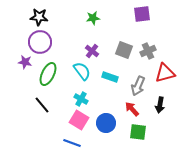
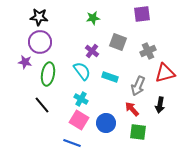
gray square: moved 6 px left, 8 px up
green ellipse: rotated 15 degrees counterclockwise
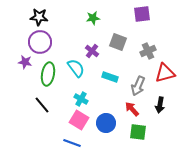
cyan semicircle: moved 6 px left, 3 px up
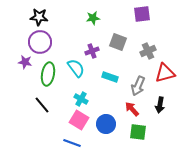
purple cross: rotated 32 degrees clockwise
blue circle: moved 1 px down
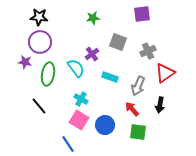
purple cross: moved 3 px down; rotated 16 degrees counterclockwise
red triangle: rotated 20 degrees counterclockwise
black line: moved 3 px left, 1 px down
blue circle: moved 1 px left, 1 px down
blue line: moved 4 px left, 1 px down; rotated 36 degrees clockwise
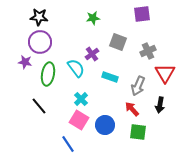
red triangle: rotated 25 degrees counterclockwise
cyan cross: rotated 16 degrees clockwise
